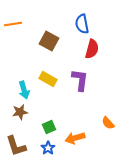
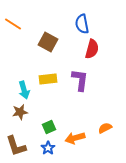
orange line: rotated 42 degrees clockwise
brown square: moved 1 px left, 1 px down
yellow rectangle: rotated 36 degrees counterclockwise
orange semicircle: moved 3 px left, 5 px down; rotated 104 degrees clockwise
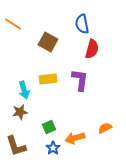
blue star: moved 5 px right
